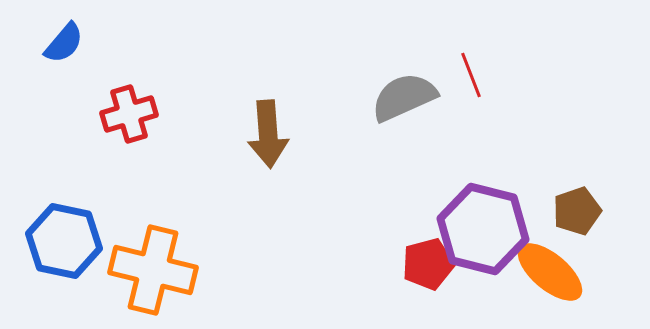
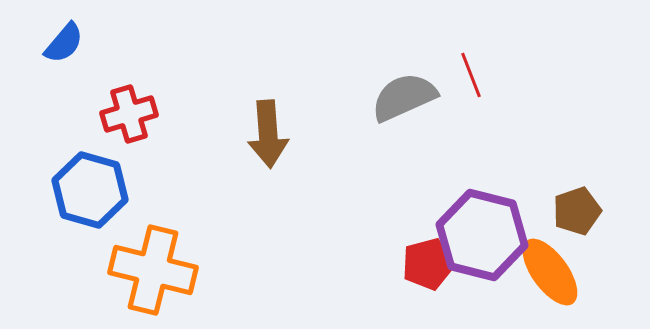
purple hexagon: moved 1 px left, 6 px down
blue hexagon: moved 26 px right, 51 px up; rotated 4 degrees clockwise
orange ellipse: rotated 14 degrees clockwise
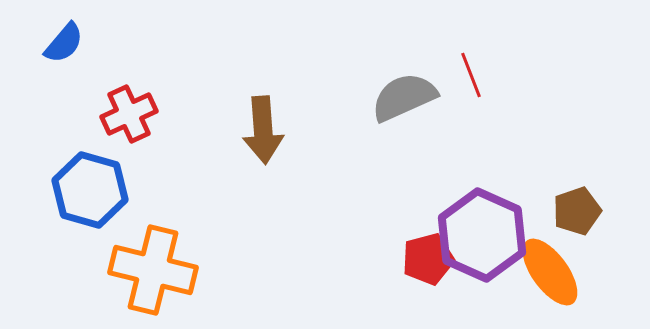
red cross: rotated 8 degrees counterclockwise
brown arrow: moved 5 px left, 4 px up
purple hexagon: rotated 10 degrees clockwise
red pentagon: moved 5 px up
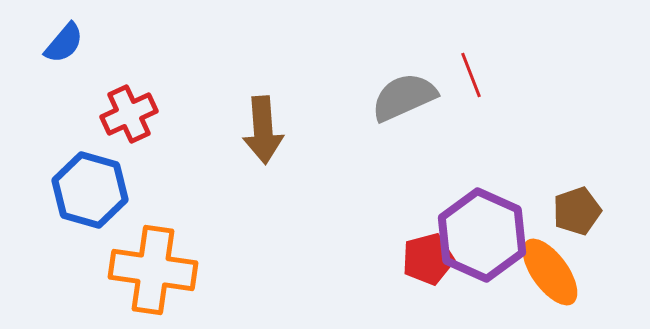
orange cross: rotated 6 degrees counterclockwise
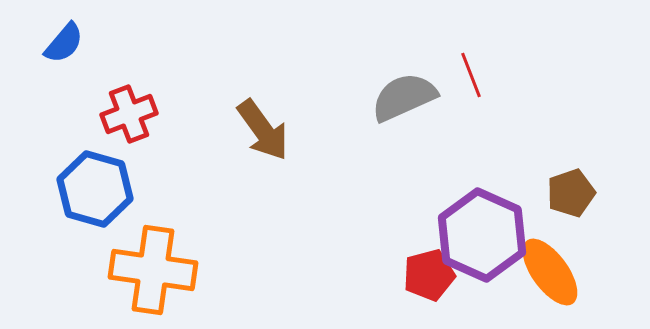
red cross: rotated 4 degrees clockwise
brown arrow: rotated 32 degrees counterclockwise
blue hexagon: moved 5 px right, 1 px up
brown pentagon: moved 6 px left, 18 px up
red pentagon: moved 1 px right, 16 px down
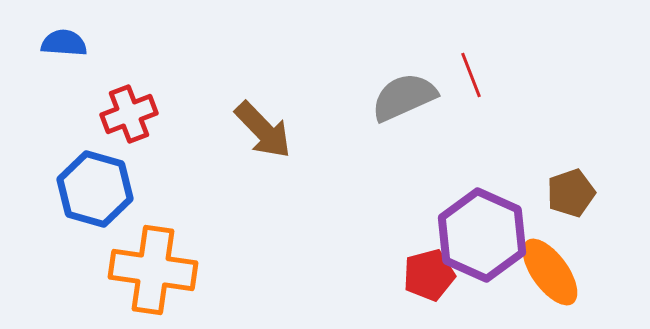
blue semicircle: rotated 126 degrees counterclockwise
brown arrow: rotated 8 degrees counterclockwise
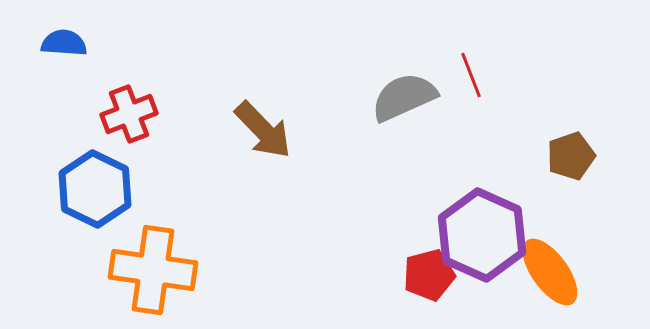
blue hexagon: rotated 10 degrees clockwise
brown pentagon: moved 37 px up
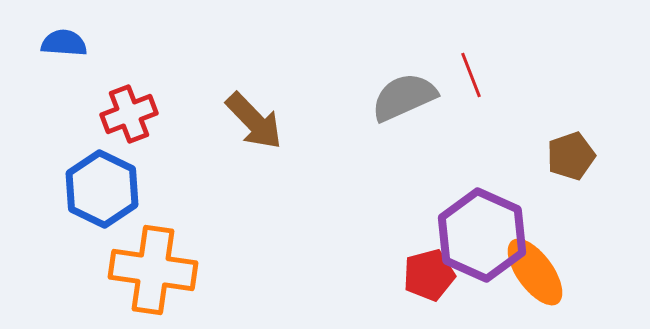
brown arrow: moved 9 px left, 9 px up
blue hexagon: moved 7 px right
orange ellipse: moved 15 px left
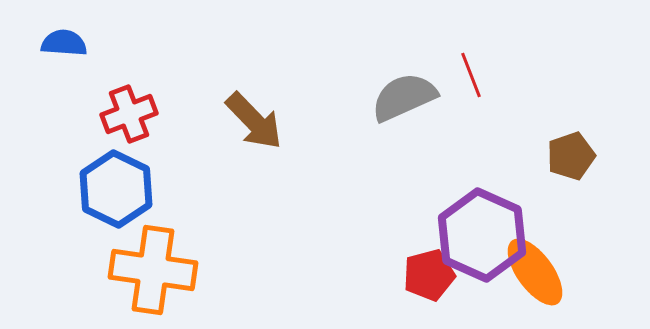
blue hexagon: moved 14 px right
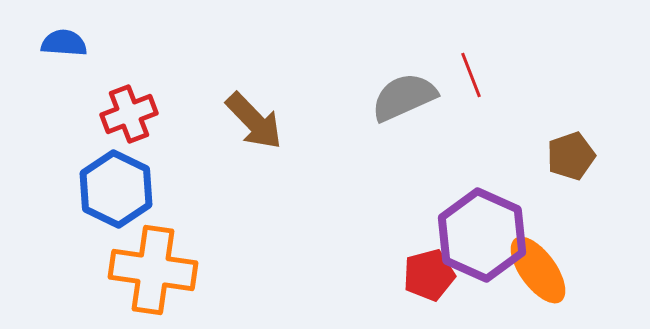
orange ellipse: moved 3 px right, 2 px up
